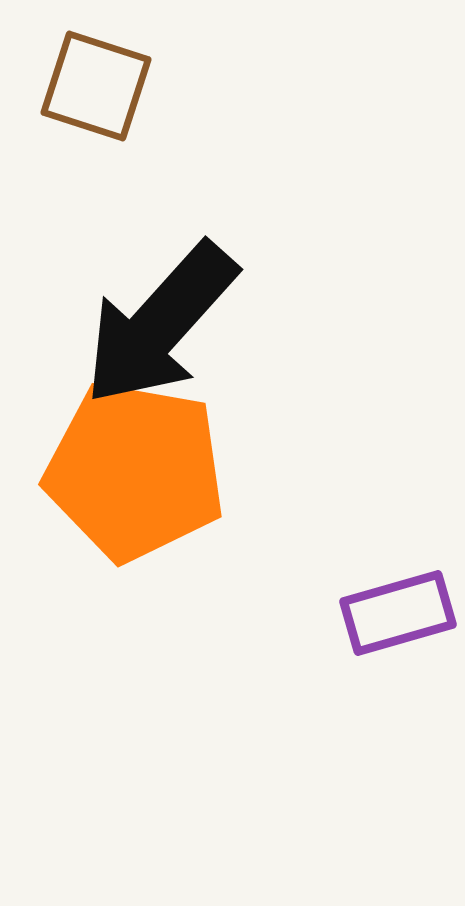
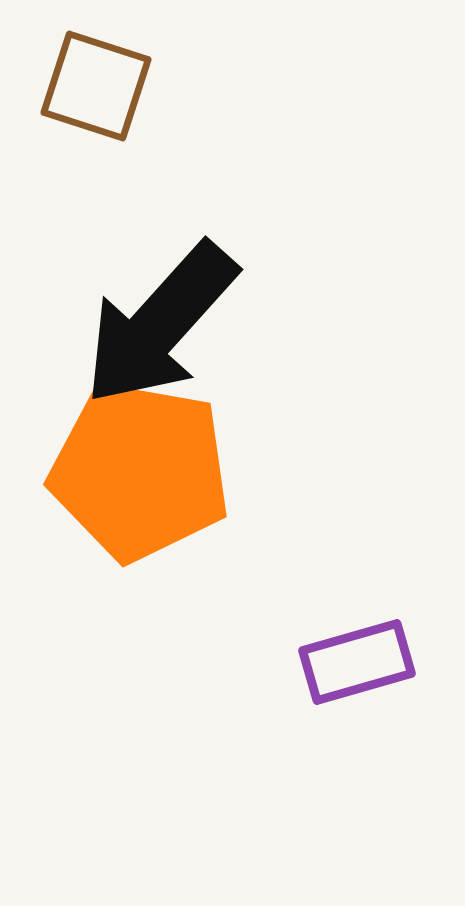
orange pentagon: moved 5 px right
purple rectangle: moved 41 px left, 49 px down
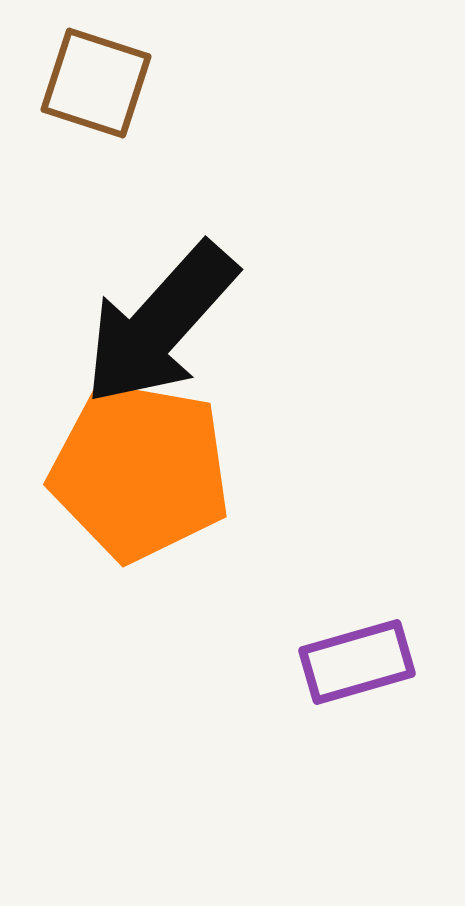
brown square: moved 3 px up
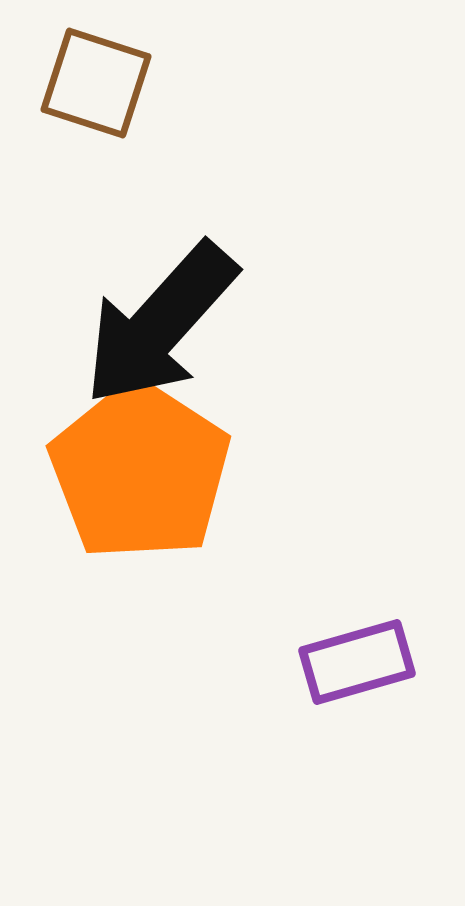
orange pentagon: rotated 23 degrees clockwise
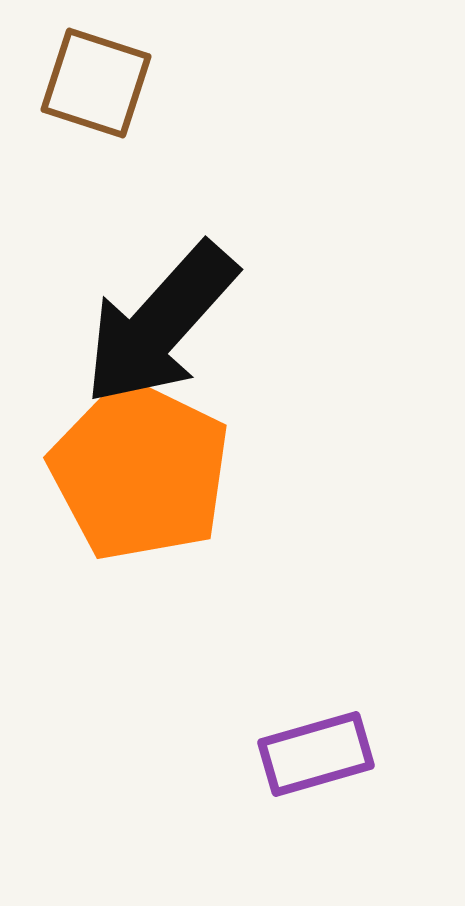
orange pentagon: rotated 7 degrees counterclockwise
purple rectangle: moved 41 px left, 92 px down
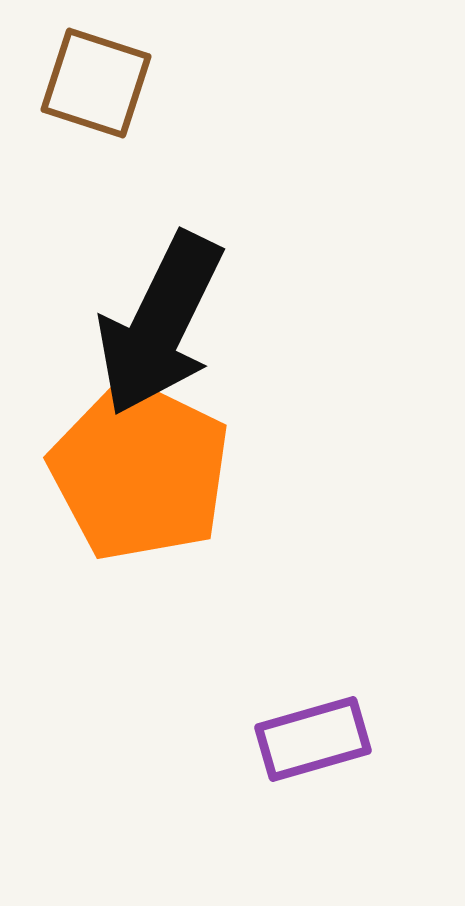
black arrow: rotated 16 degrees counterclockwise
purple rectangle: moved 3 px left, 15 px up
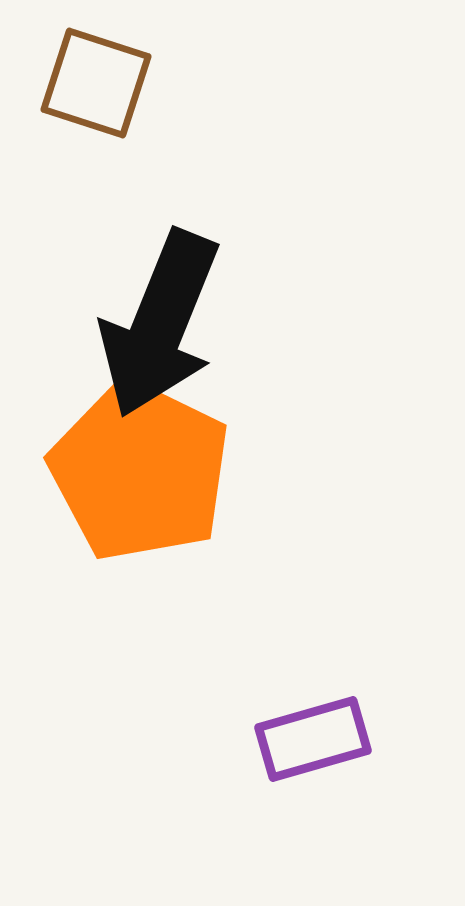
black arrow: rotated 4 degrees counterclockwise
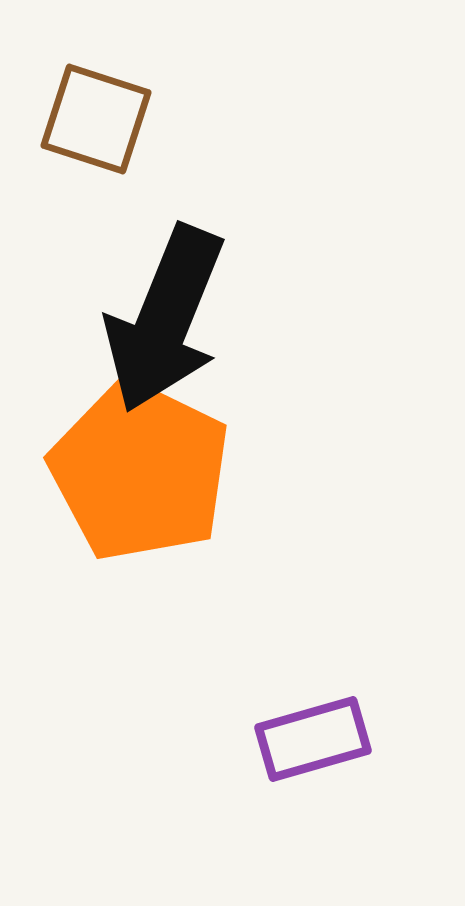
brown square: moved 36 px down
black arrow: moved 5 px right, 5 px up
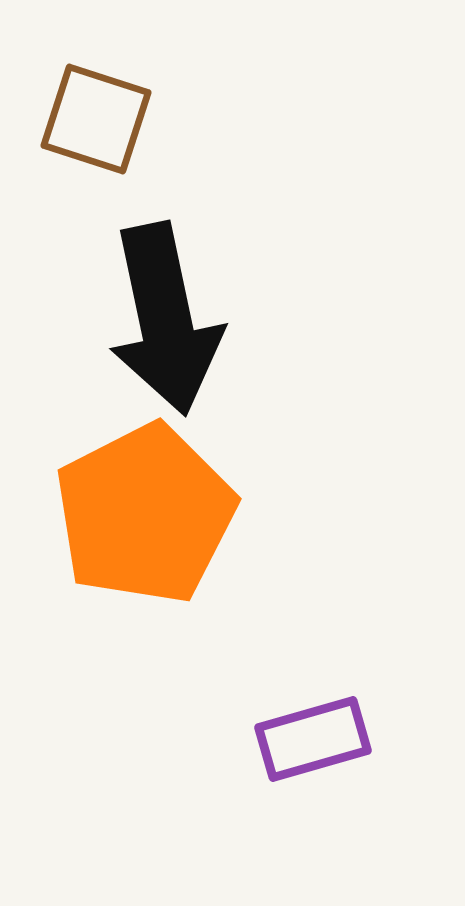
black arrow: rotated 34 degrees counterclockwise
orange pentagon: moved 5 px right, 43 px down; rotated 19 degrees clockwise
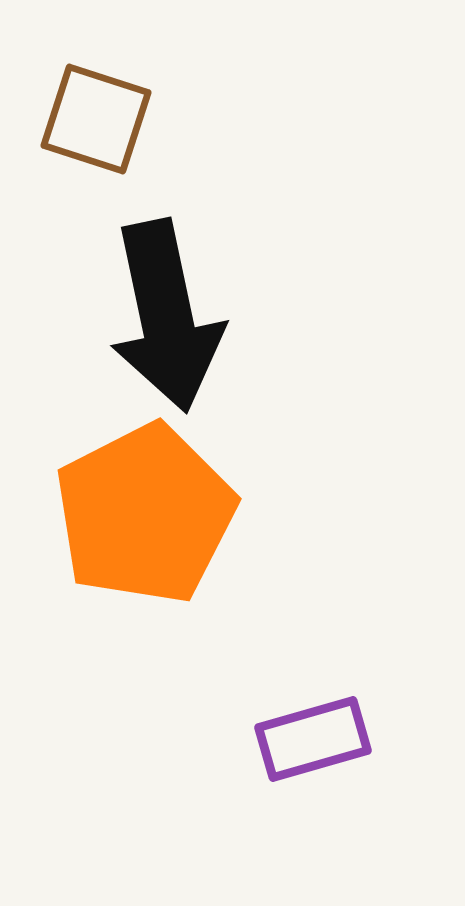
black arrow: moved 1 px right, 3 px up
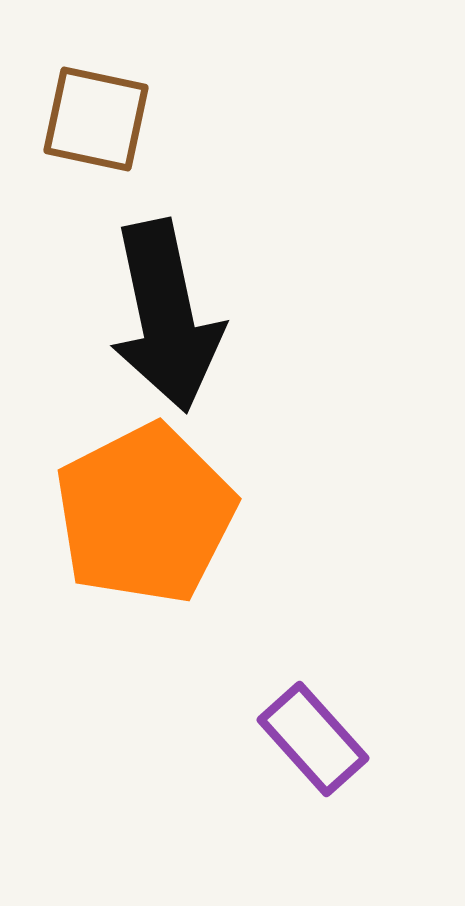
brown square: rotated 6 degrees counterclockwise
purple rectangle: rotated 64 degrees clockwise
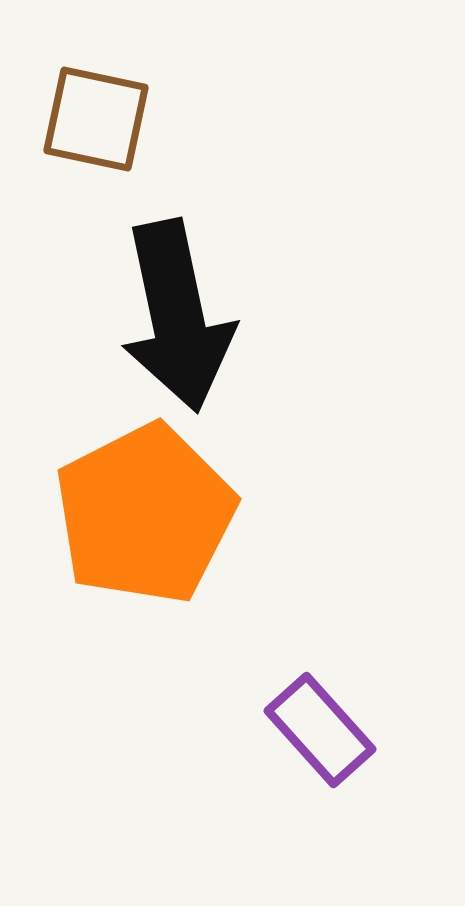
black arrow: moved 11 px right
purple rectangle: moved 7 px right, 9 px up
